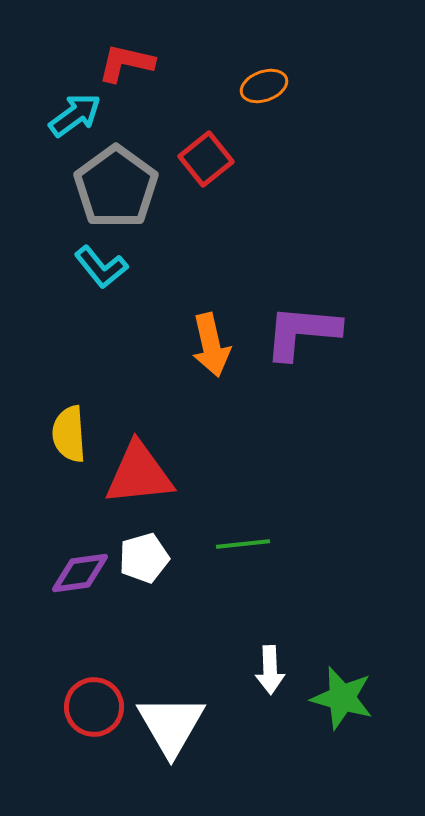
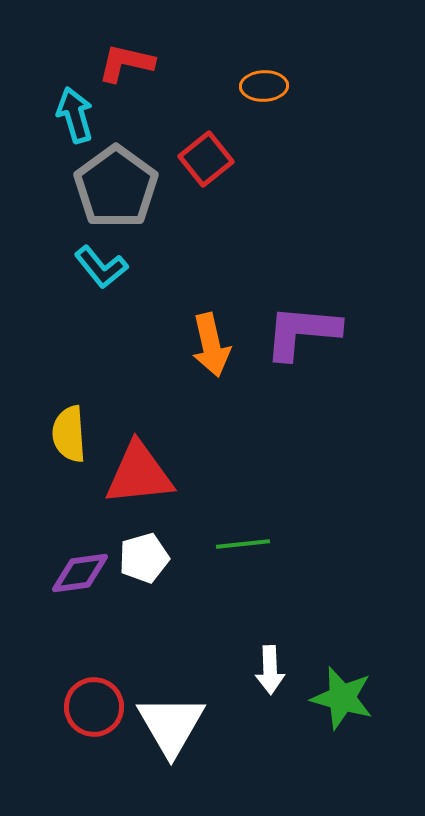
orange ellipse: rotated 18 degrees clockwise
cyan arrow: rotated 70 degrees counterclockwise
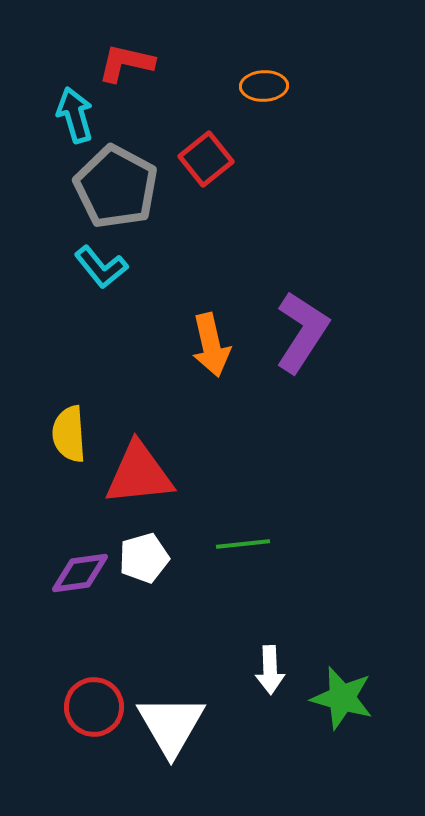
gray pentagon: rotated 8 degrees counterclockwise
purple L-shape: rotated 118 degrees clockwise
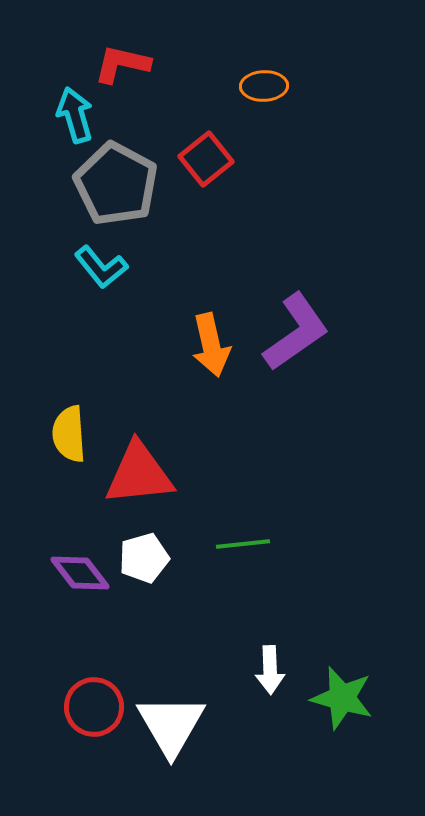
red L-shape: moved 4 px left, 1 px down
gray pentagon: moved 3 px up
purple L-shape: moved 6 px left; rotated 22 degrees clockwise
purple diamond: rotated 60 degrees clockwise
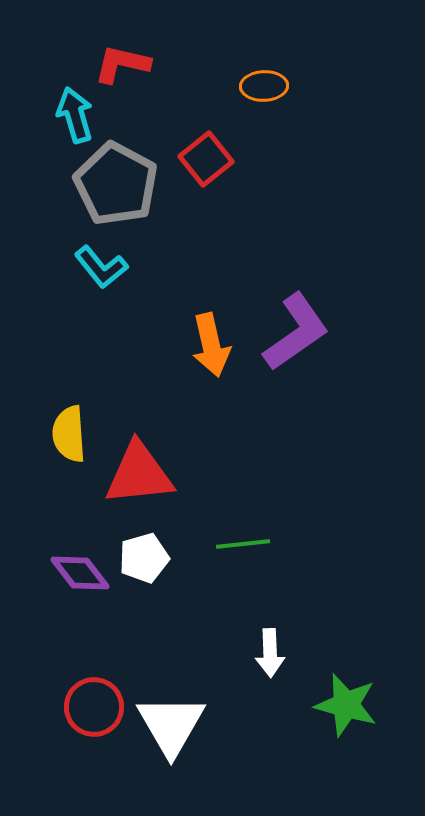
white arrow: moved 17 px up
green star: moved 4 px right, 7 px down
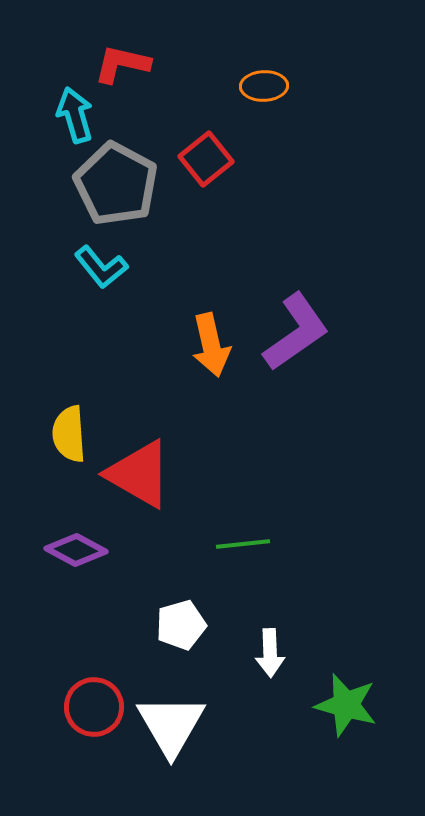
red triangle: rotated 36 degrees clockwise
white pentagon: moved 37 px right, 67 px down
purple diamond: moved 4 px left, 23 px up; rotated 24 degrees counterclockwise
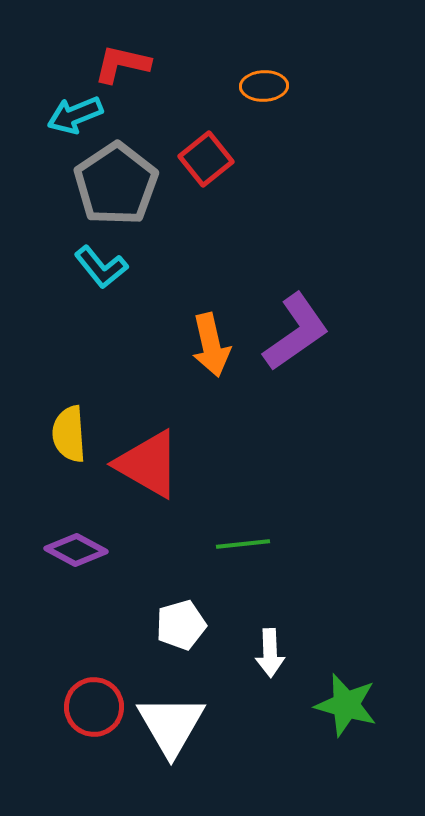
cyan arrow: rotated 96 degrees counterclockwise
gray pentagon: rotated 10 degrees clockwise
red triangle: moved 9 px right, 10 px up
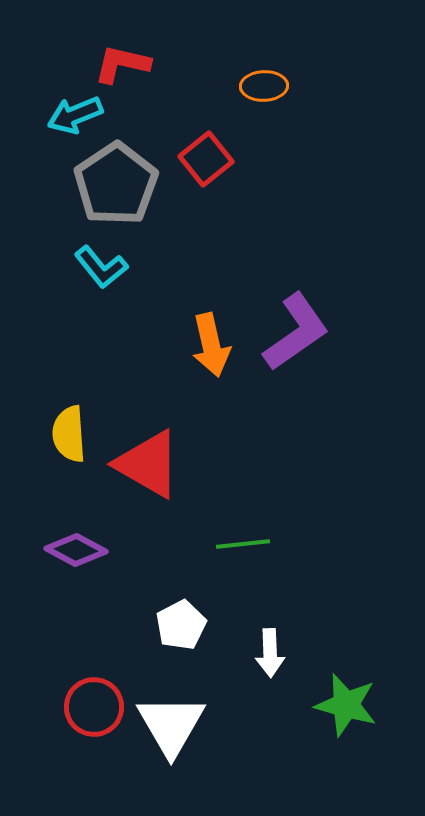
white pentagon: rotated 12 degrees counterclockwise
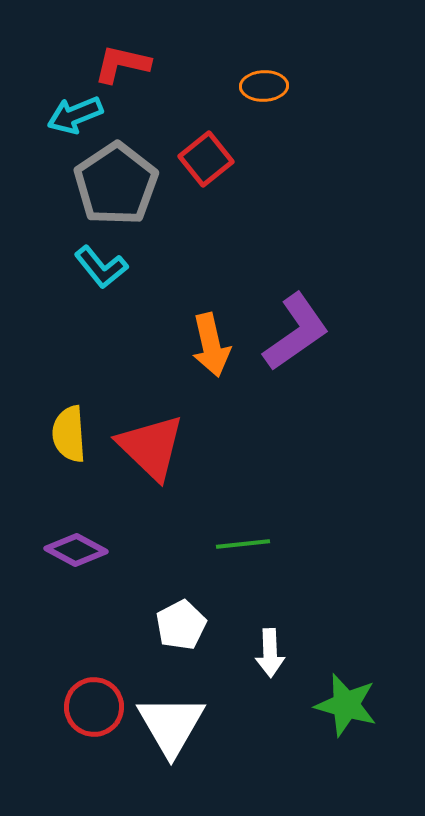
red triangle: moved 3 px right, 17 px up; rotated 14 degrees clockwise
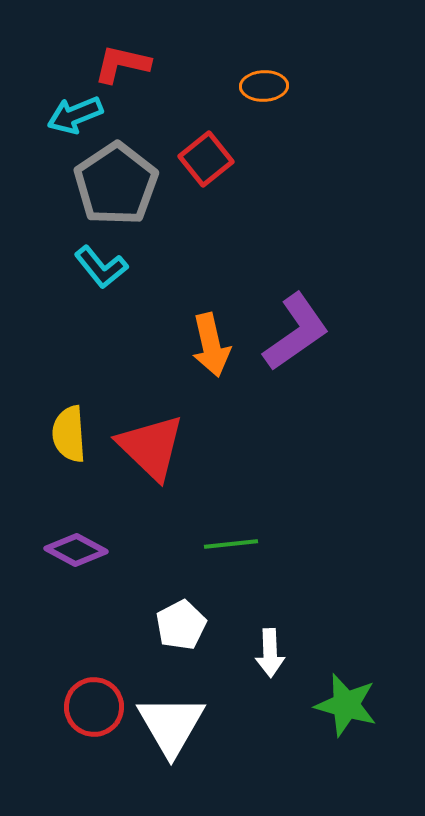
green line: moved 12 px left
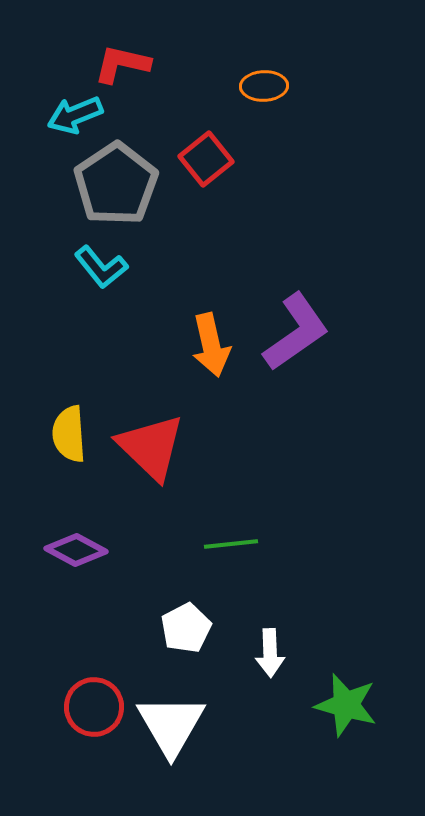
white pentagon: moved 5 px right, 3 px down
